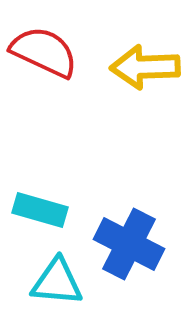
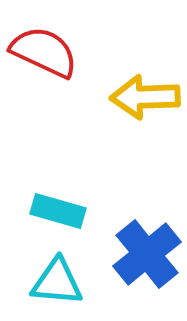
yellow arrow: moved 30 px down
cyan rectangle: moved 18 px right, 1 px down
blue cross: moved 18 px right, 10 px down; rotated 24 degrees clockwise
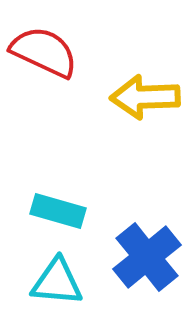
blue cross: moved 3 px down
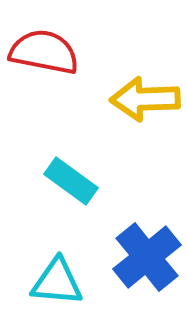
red semicircle: rotated 14 degrees counterclockwise
yellow arrow: moved 2 px down
cyan rectangle: moved 13 px right, 30 px up; rotated 20 degrees clockwise
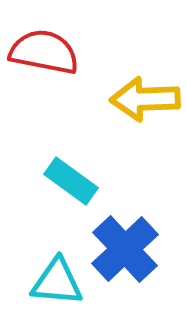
blue cross: moved 22 px left, 8 px up; rotated 4 degrees counterclockwise
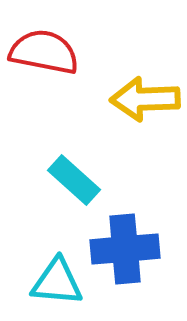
cyan rectangle: moved 3 px right, 1 px up; rotated 6 degrees clockwise
blue cross: rotated 38 degrees clockwise
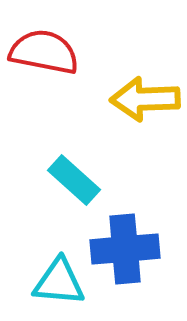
cyan triangle: moved 2 px right
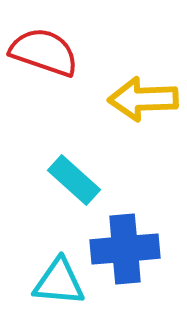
red semicircle: rotated 8 degrees clockwise
yellow arrow: moved 2 px left
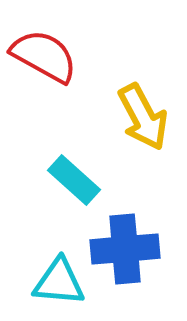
red semicircle: moved 4 px down; rotated 10 degrees clockwise
yellow arrow: moved 18 px down; rotated 116 degrees counterclockwise
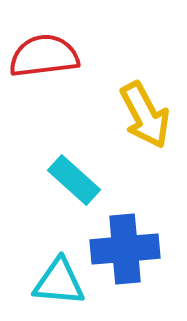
red semicircle: rotated 36 degrees counterclockwise
yellow arrow: moved 2 px right, 2 px up
